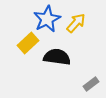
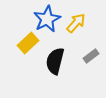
black semicircle: moved 2 px left, 4 px down; rotated 84 degrees counterclockwise
gray rectangle: moved 28 px up
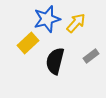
blue star: rotated 12 degrees clockwise
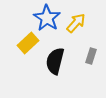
blue star: moved 1 px up; rotated 24 degrees counterclockwise
gray rectangle: rotated 35 degrees counterclockwise
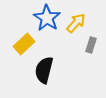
yellow rectangle: moved 4 px left, 1 px down
gray rectangle: moved 11 px up
black semicircle: moved 11 px left, 9 px down
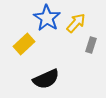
black semicircle: moved 2 px right, 9 px down; rotated 128 degrees counterclockwise
